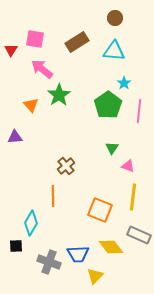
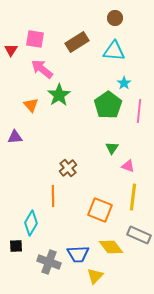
brown cross: moved 2 px right, 2 px down
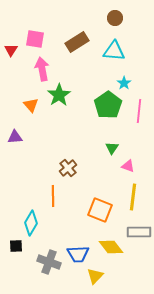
pink arrow: rotated 40 degrees clockwise
gray rectangle: moved 3 px up; rotated 25 degrees counterclockwise
